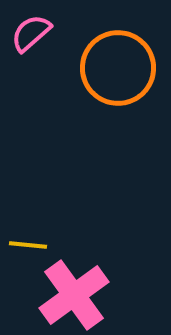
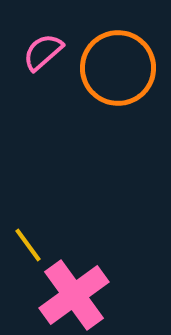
pink semicircle: moved 12 px right, 19 px down
yellow line: rotated 48 degrees clockwise
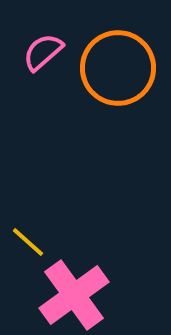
yellow line: moved 3 px up; rotated 12 degrees counterclockwise
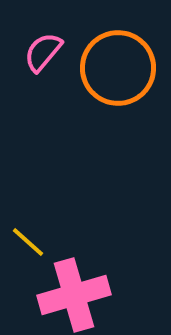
pink semicircle: rotated 9 degrees counterclockwise
pink cross: rotated 20 degrees clockwise
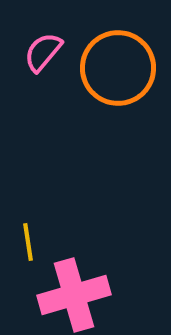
yellow line: rotated 39 degrees clockwise
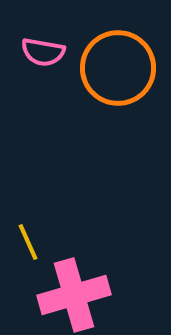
pink semicircle: rotated 120 degrees counterclockwise
yellow line: rotated 15 degrees counterclockwise
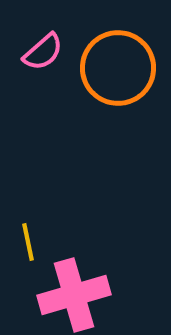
pink semicircle: rotated 51 degrees counterclockwise
yellow line: rotated 12 degrees clockwise
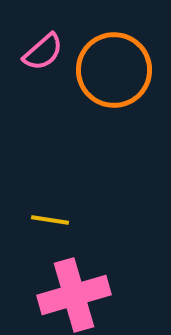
orange circle: moved 4 px left, 2 px down
yellow line: moved 22 px right, 22 px up; rotated 69 degrees counterclockwise
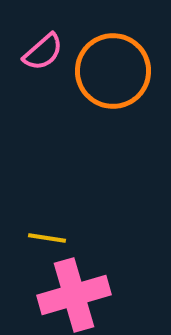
orange circle: moved 1 px left, 1 px down
yellow line: moved 3 px left, 18 px down
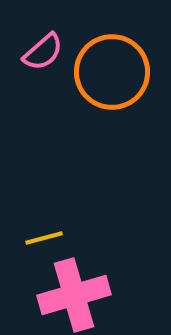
orange circle: moved 1 px left, 1 px down
yellow line: moved 3 px left; rotated 24 degrees counterclockwise
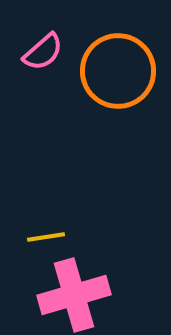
orange circle: moved 6 px right, 1 px up
yellow line: moved 2 px right, 1 px up; rotated 6 degrees clockwise
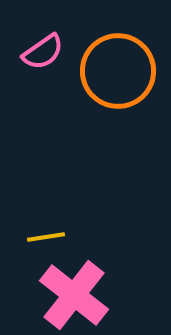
pink semicircle: rotated 6 degrees clockwise
pink cross: rotated 36 degrees counterclockwise
